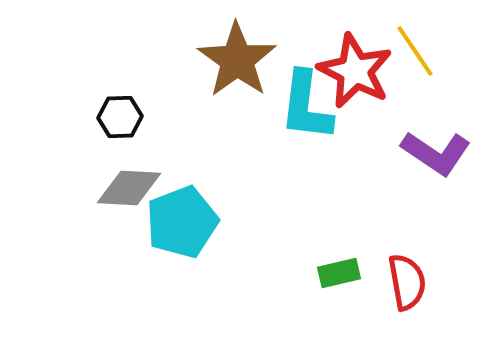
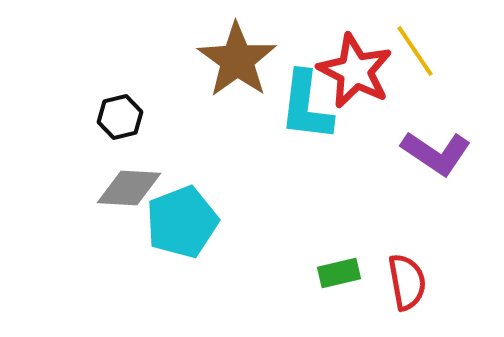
black hexagon: rotated 12 degrees counterclockwise
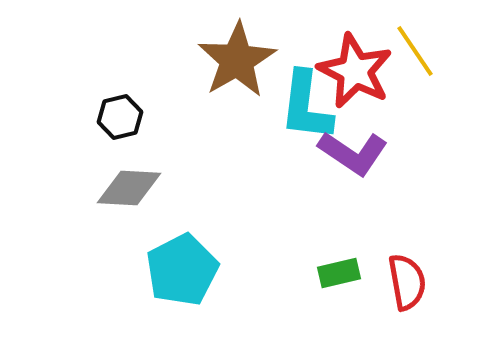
brown star: rotated 6 degrees clockwise
purple L-shape: moved 83 px left
cyan pentagon: moved 48 px down; rotated 6 degrees counterclockwise
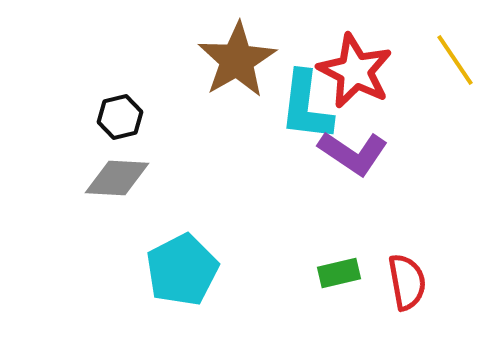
yellow line: moved 40 px right, 9 px down
gray diamond: moved 12 px left, 10 px up
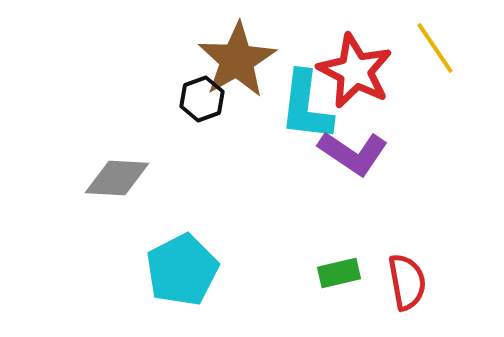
yellow line: moved 20 px left, 12 px up
black hexagon: moved 82 px right, 18 px up; rotated 6 degrees counterclockwise
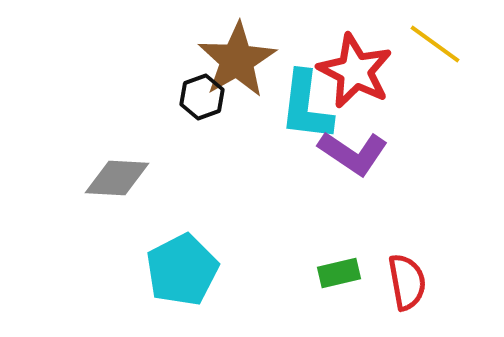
yellow line: moved 4 px up; rotated 20 degrees counterclockwise
black hexagon: moved 2 px up
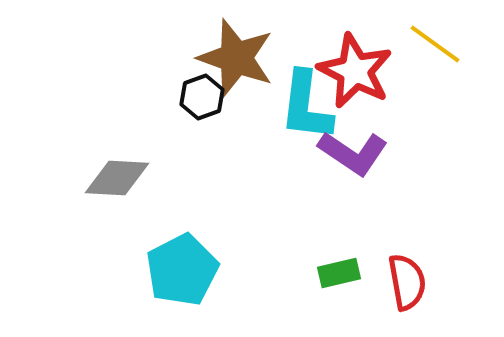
brown star: moved 1 px left, 2 px up; rotated 22 degrees counterclockwise
